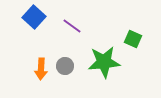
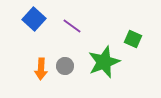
blue square: moved 2 px down
green star: rotated 16 degrees counterclockwise
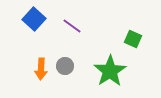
green star: moved 6 px right, 9 px down; rotated 12 degrees counterclockwise
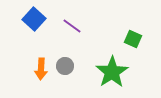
green star: moved 2 px right, 1 px down
